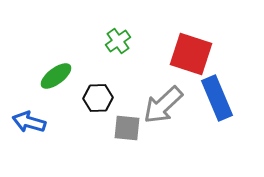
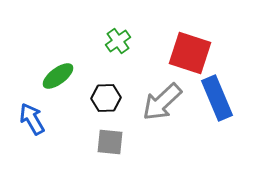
red square: moved 1 px left, 1 px up
green ellipse: moved 2 px right
black hexagon: moved 8 px right
gray arrow: moved 1 px left, 3 px up
blue arrow: moved 3 px right, 3 px up; rotated 44 degrees clockwise
gray square: moved 17 px left, 14 px down
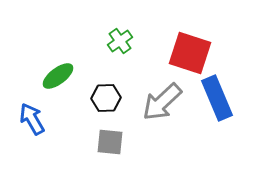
green cross: moved 2 px right
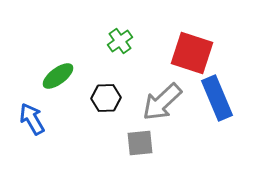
red square: moved 2 px right
gray square: moved 30 px right, 1 px down; rotated 12 degrees counterclockwise
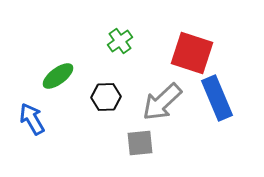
black hexagon: moved 1 px up
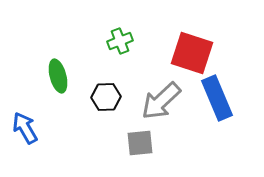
green cross: rotated 15 degrees clockwise
green ellipse: rotated 68 degrees counterclockwise
gray arrow: moved 1 px left, 1 px up
blue arrow: moved 7 px left, 9 px down
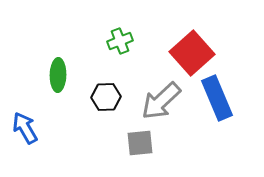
red square: rotated 30 degrees clockwise
green ellipse: moved 1 px up; rotated 16 degrees clockwise
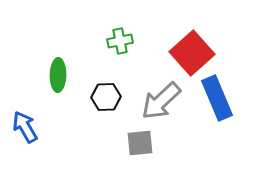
green cross: rotated 10 degrees clockwise
blue arrow: moved 1 px up
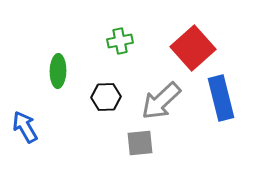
red square: moved 1 px right, 5 px up
green ellipse: moved 4 px up
blue rectangle: moved 4 px right; rotated 9 degrees clockwise
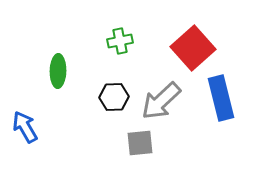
black hexagon: moved 8 px right
